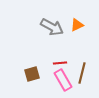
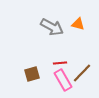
orange triangle: moved 1 px right, 1 px up; rotated 40 degrees clockwise
brown line: rotated 30 degrees clockwise
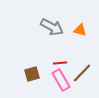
orange triangle: moved 2 px right, 6 px down
pink rectangle: moved 2 px left
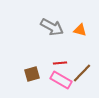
pink rectangle: rotated 30 degrees counterclockwise
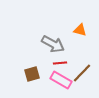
gray arrow: moved 1 px right, 17 px down
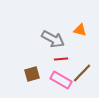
gray arrow: moved 5 px up
red line: moved 1 px right, 4 px up
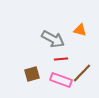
pink rectangle: rotated 10 degrees counterclockwise
